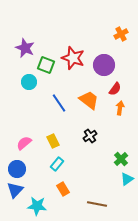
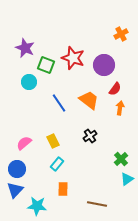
orange rectangle: rotated 32 degrees clockwise
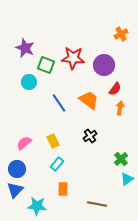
red star: rotated 15 degrees counterclockwise
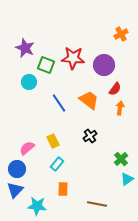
pink semicircle: moved 3 px right, 5 px down
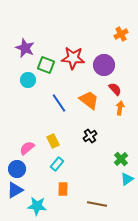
cyan circle: moved 1 px left, 2 px up
red semicircle: rotated 80 degrees counterclockwise
blue triangle: rotated 18 degrees clockwise
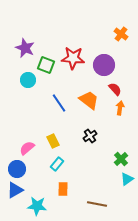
orange cross: rotated 24 degrees counterclockwise
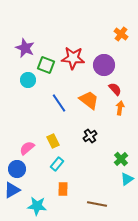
blue triangle: moved 3 px left
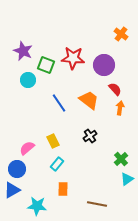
purple star: moved 2 px left, 3 px down
